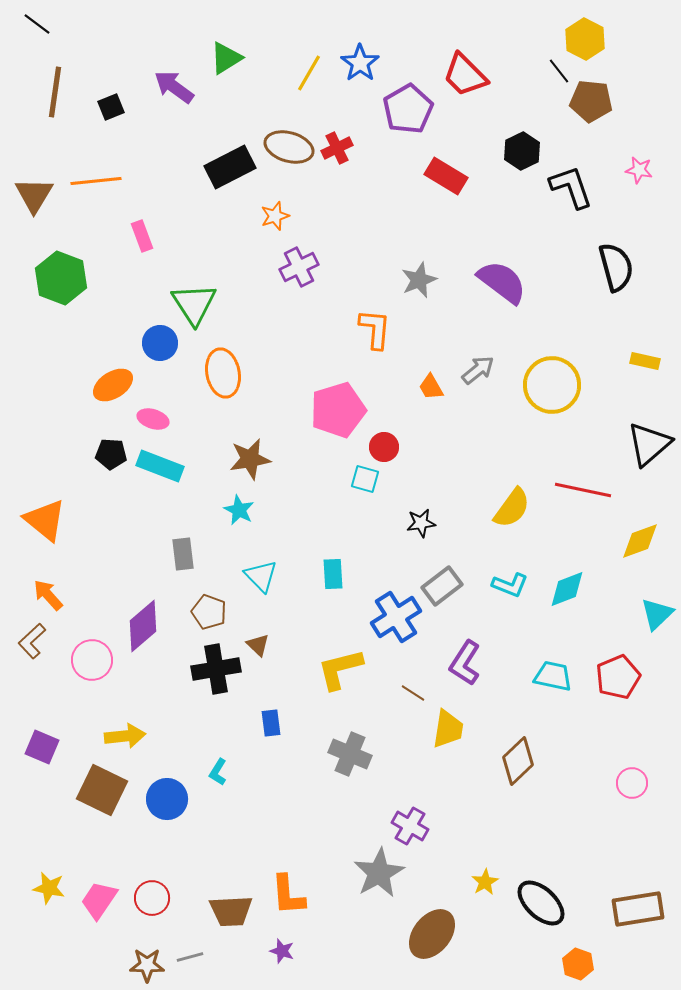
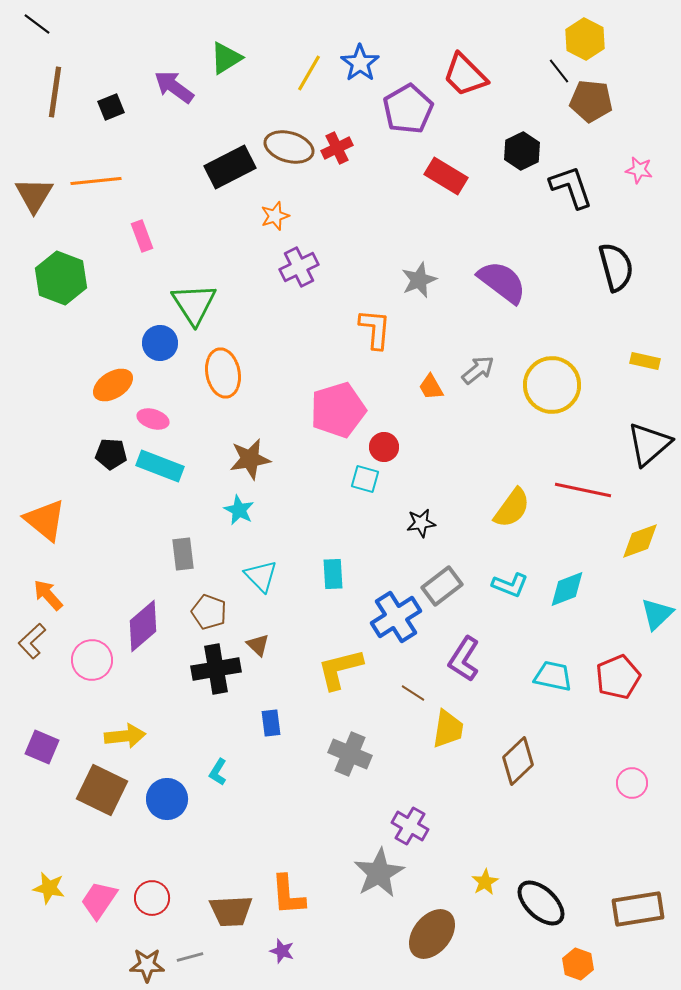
purple L-shape at (465, 663): moved 1 px left, 4 px up
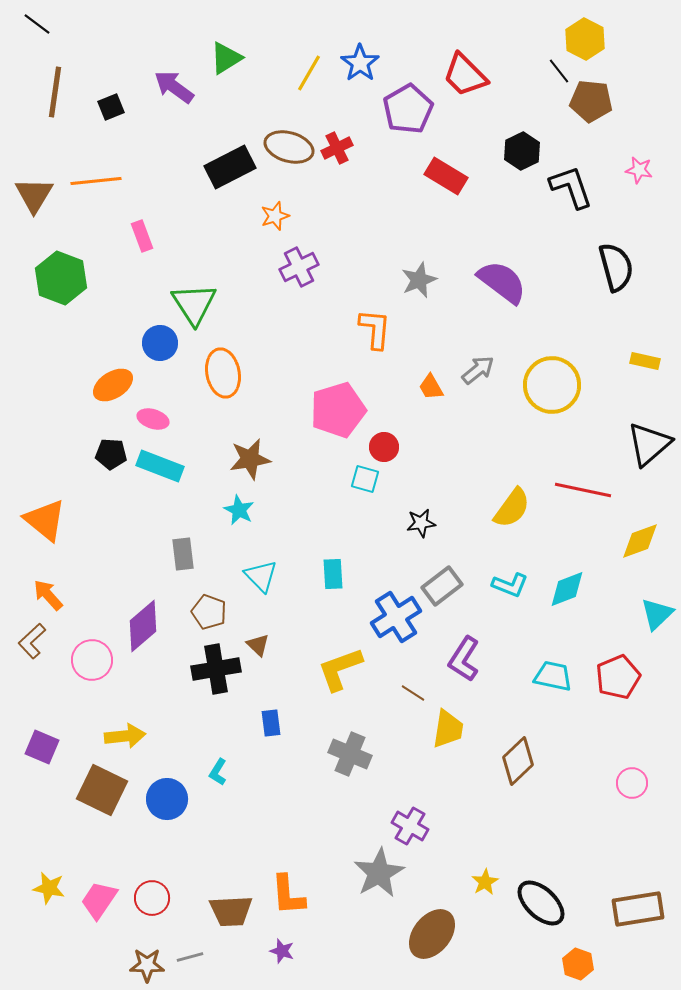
yellow L-shape at (340, 669): rotated 6 degrees counterclockwise
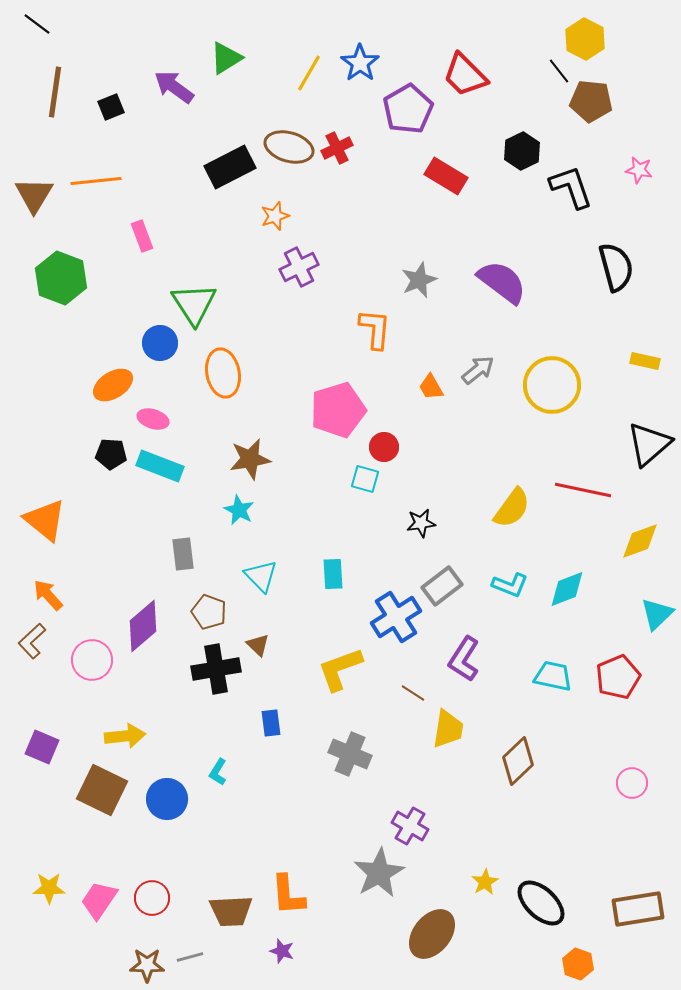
yellow star at (49, 888): rotated 12 degrees counterclockwise
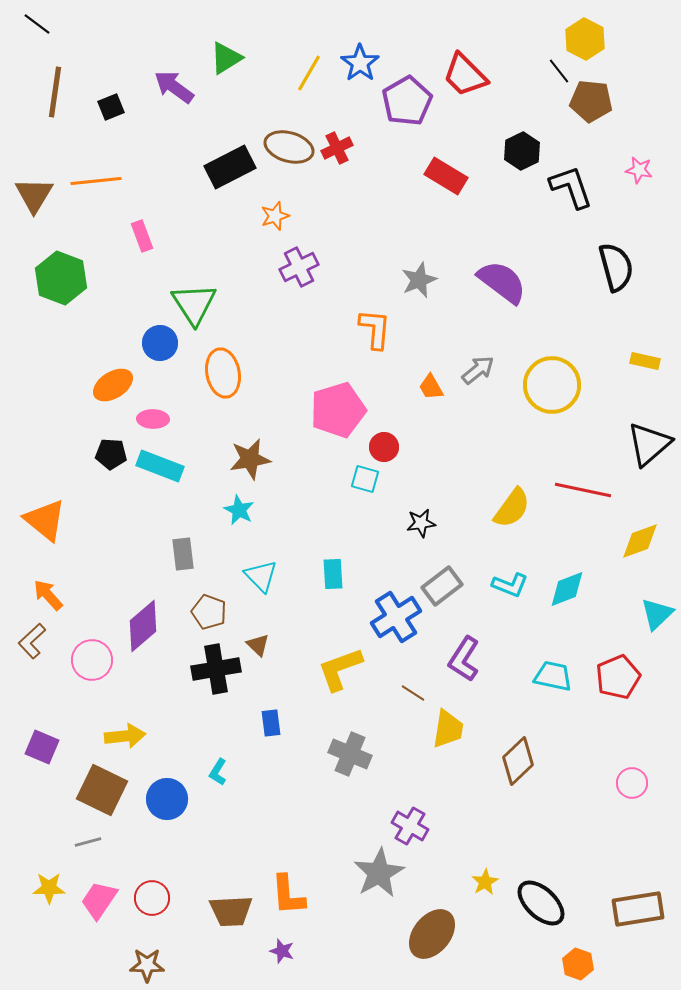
purple pentagon at (408, 109): moved 1 px left, 8 px up
pink ellipse at (153, 419): rotated 16 degrees counterclockwise
gray line at (190, 957): moved 102 px left, 115 px up
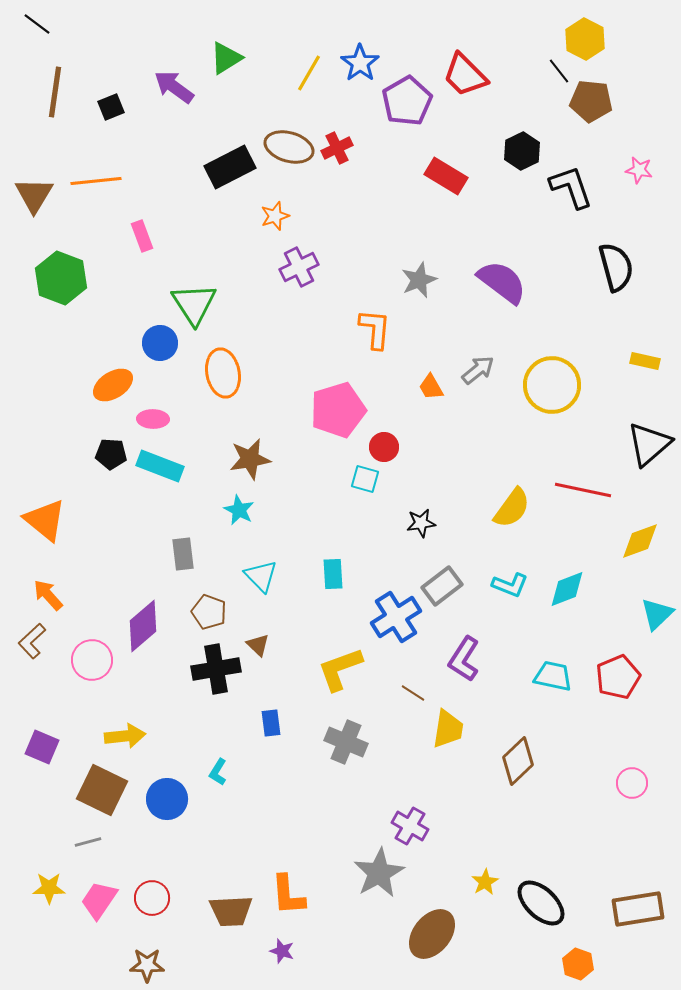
gray cross at (350, 754): moved 4 px left, 12 px up
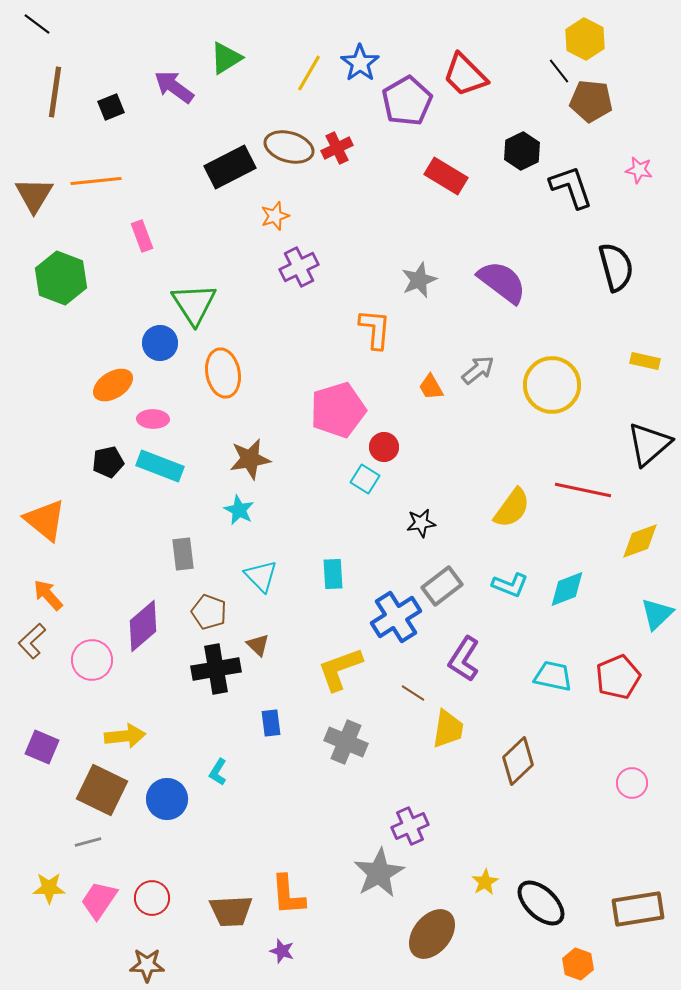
black pentagon at (111, 454): moved 3 px left, 8 px down; rotated 16 degrees counterclockwise
cyan square at (365, 479): rotated 16 degrees clockwise
purple cross at (410, 826): rotated 36 degrees clockwise
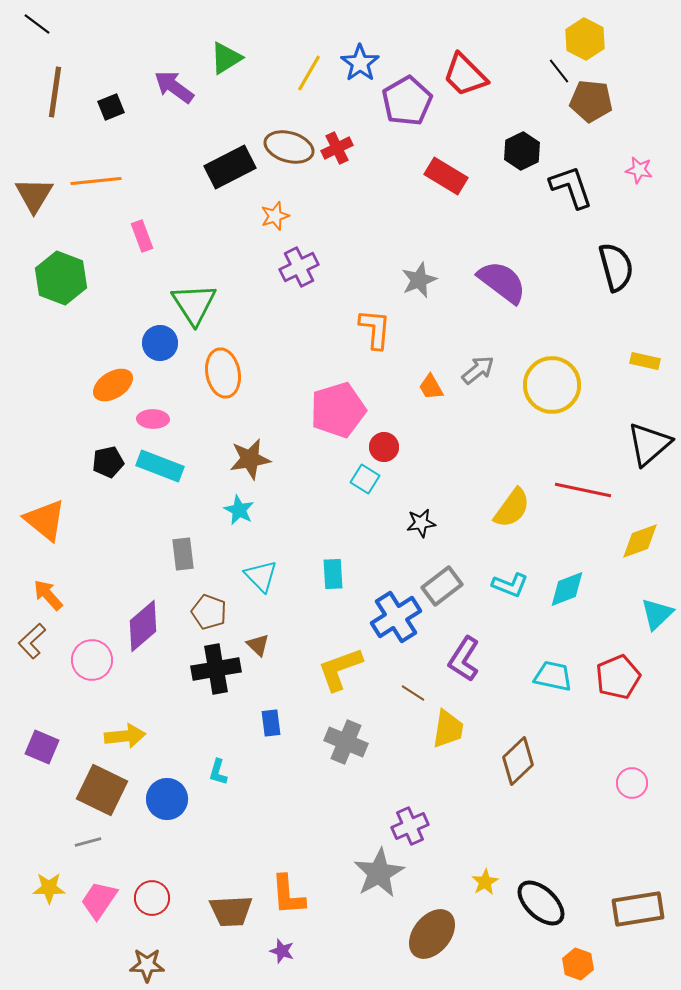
cyan L-shape at (218, 772): rotated 16 degrees counterclockwise
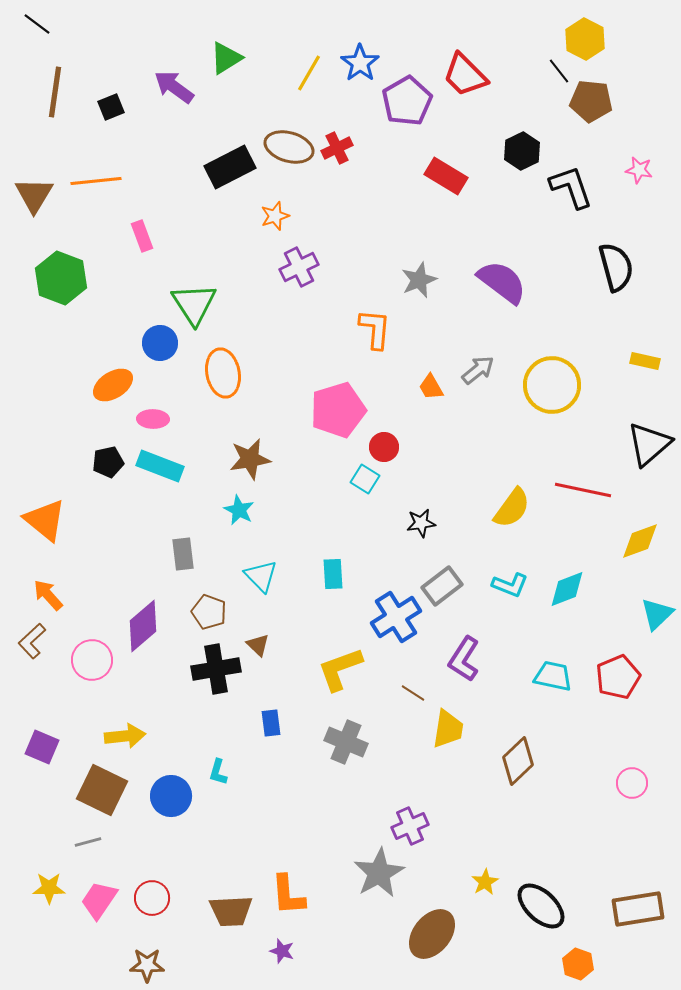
blue circle at (167, 799): moved 4 px right, 3 px up
black ellipse at (541, 903): moved 3 px down
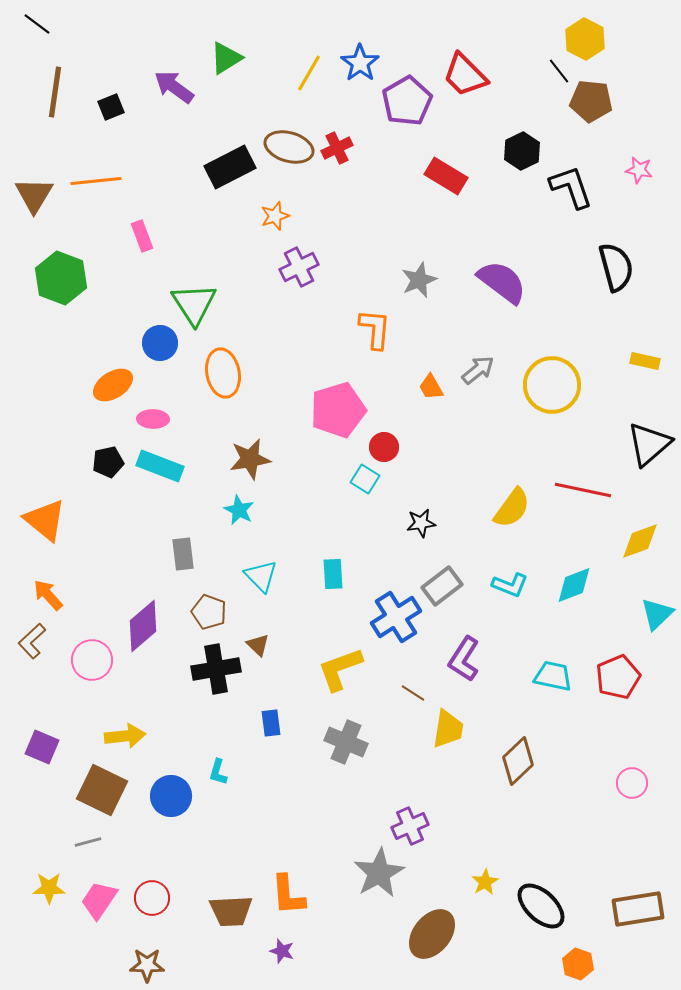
cyan diamond at (567, 589): moved 7 px right, 4 px up
